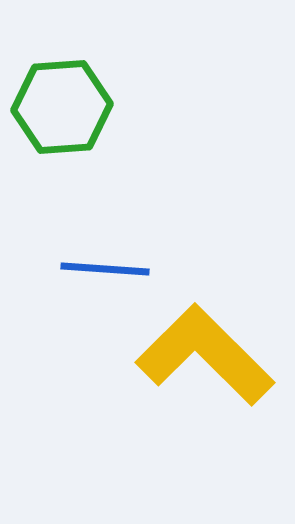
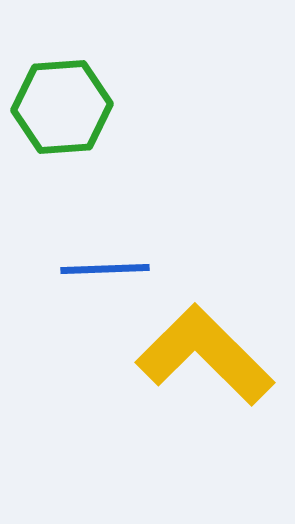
blue line: rotated 6 degrees counterclockwise
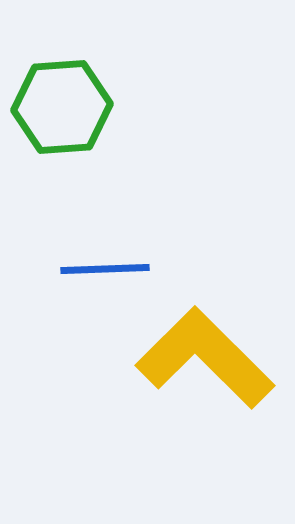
yellow L-shape: moved 3 px down
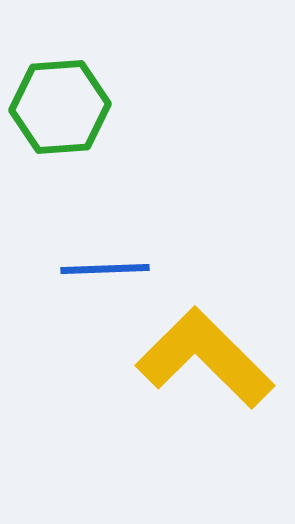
green hexagon: moved 2 px left
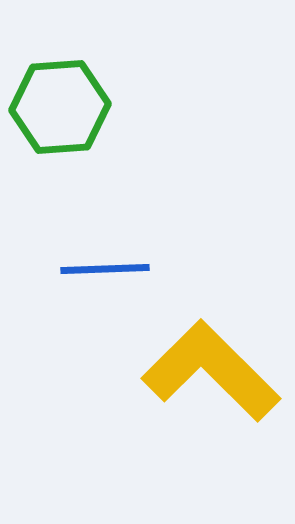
yellow L-shape: moved 6 px right, 13 px down
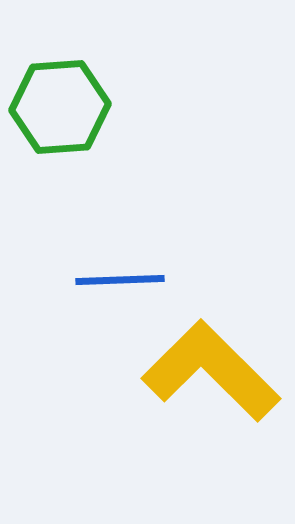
blue line: moved 15 px right, 11 px down
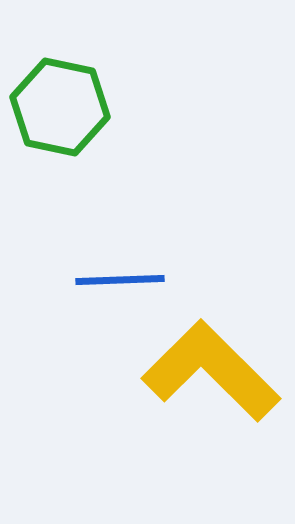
green hexagon: rotated 16 degrees clockwise
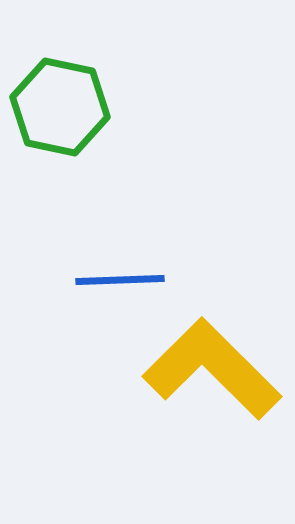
yellow L-shape: moved 1 px right, 2 px up
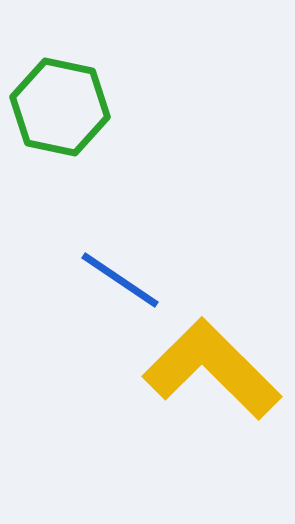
blue line: rotated 36 degrees clockwise
